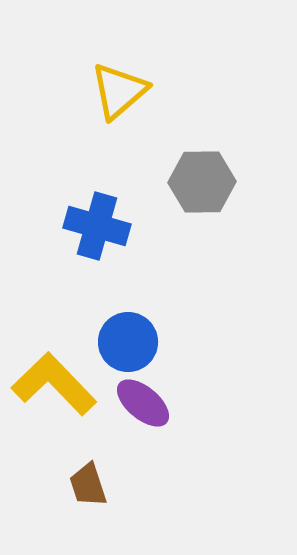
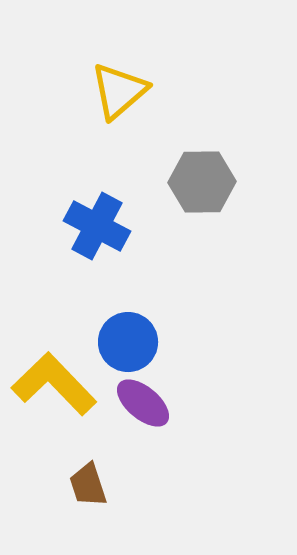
blue cross: rotated 12 degrees clockwise
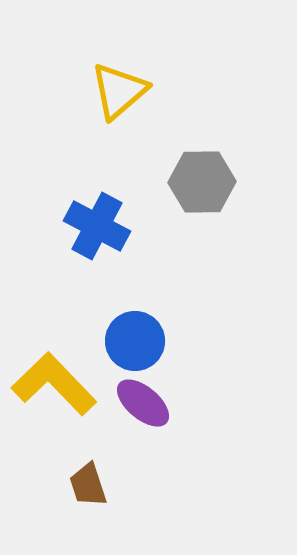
blue circle: moved 7 px right, 1 px up
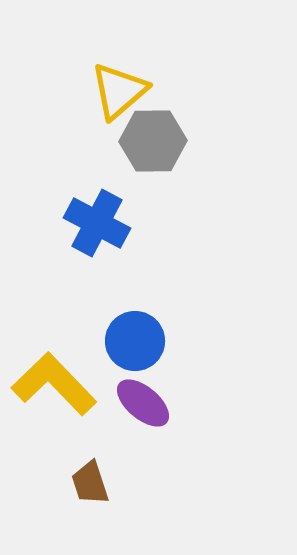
gray hexagon: moved 49 px left, 41 px up
blue cross: moved 3 px up
brown trapezoid: moved 2 px right, 2 px up
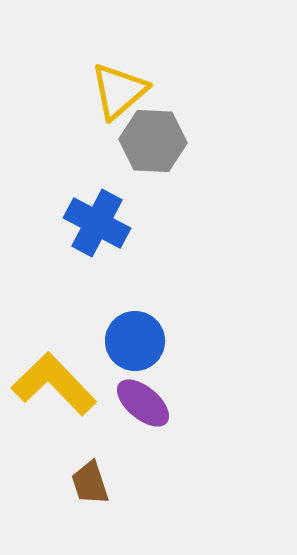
gray hexagon: rotated 4 degrees clockwise
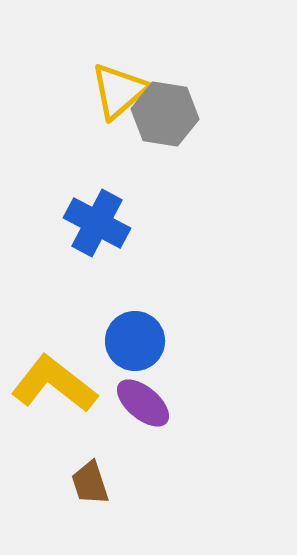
gray hexagon: moved 12 px right, 27 px up; rotated 6 degrees clockwise
yellow L-shape: rotated 8 degrees counterclockwise
